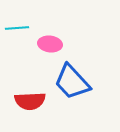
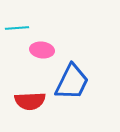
pink ellipse: moved 8 px left, 6 px down
blue trapezoid: rotated 111 degrees counterclockwise
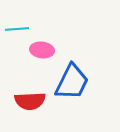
cyan line: moved 1 px down
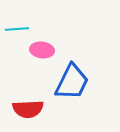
red semicircle: moved 2 px left, 8 px down
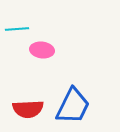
blue trapezoid: moved 1 px right, 24 px down
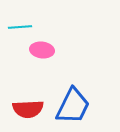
cyan line: moved 3 px right, 2 px up
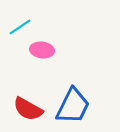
cyan line: rotated 30 degrees counterclockwise
red semicircle: rotated 32 degrees clockwise
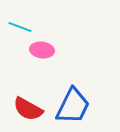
cyan line: rotated 55 degrees clockwise
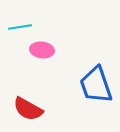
cyan line: rotated 30 degrees counterclockwise
blue trapezoid: moved 23 px right, 21 px up; rotated 135 degrees clockwise
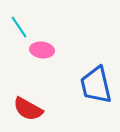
cyan line: moved 1 px left; rotated 65 degrees clockwise
blue trapezoid: rotated 6 degrees clockwise
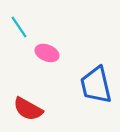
pink ellipse: moved 5 px right, 3 px down; rotated 15 degrees clockwise
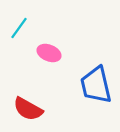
cyan line: moved 1 px down; rotated 70 degrees clockwise
pink ellipse: moved 2 px right
